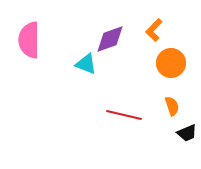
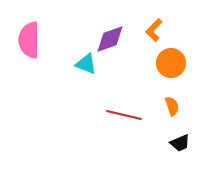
black trapezoid: moved 7 px left, 10 px down
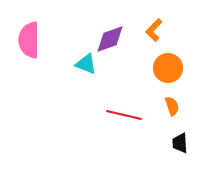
orange circle: moved 3 px left, 5 px down
black trapezoid: rotated 110 degrees clockwise
